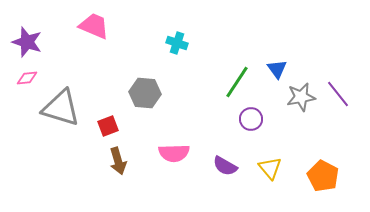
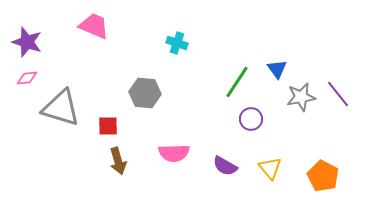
red square: rotated 20 degrees clockwise
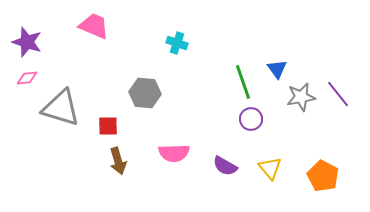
green line: moved 6 px right; rotated 52 degrees counterclockwise
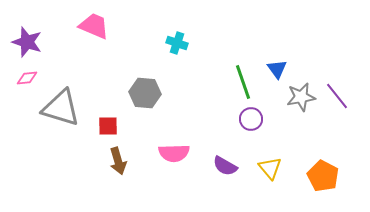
purple line: moved 1 px left, 2 px down
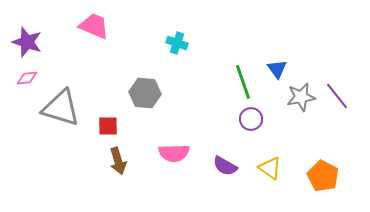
yellow triangle: rotated 15 degrees counterclockwise
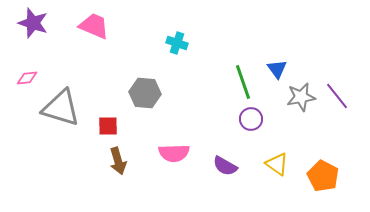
purple star: moved 6 px right, 19 px up
yellow triangle: moved 7 px right, 4 px up
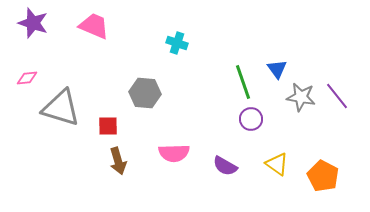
gray star: rotated 20 degrees clockwise
